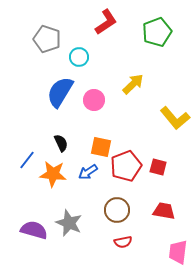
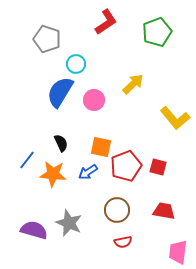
cyan circle: moved 3 px left, 7 px down
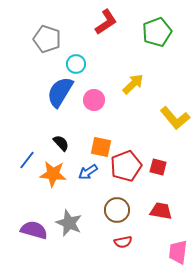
black semicircle: rotated 18 degrees counterclockwise
red trapezoid: moved 3 px left
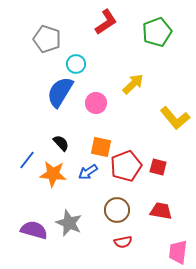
pink circle: moved 2 px right, 3 px down
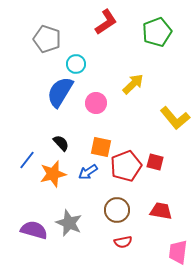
red square: moved 3 px left, 5 px up
orange star: rotated 20 degrees counterclockwise
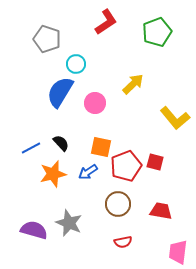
pink circle: moved 1 px left
blue line: moved 4 px right, 12 px up; rotated 24 degrees clockwise
brown circle: moved 1 px right, 6 px up
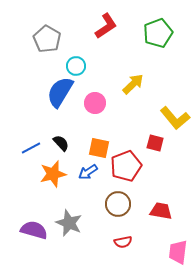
red L-shape: moved 4 px down
green pentagon: moved 1 px right, 1 px down
gray pentagon: rotated 12 degrees clockwise
cyan circle: moved 2 px down
orange square: moved 2 px left, 1 px down
red square: moved 19 px up
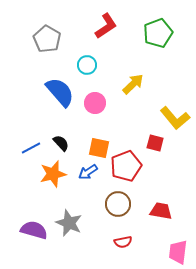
cyan circle: moved 11 px right, 1 px up
blue semicircle: rotated 108 degrees clockwise
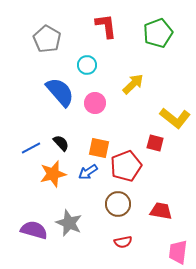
red L-shape: rotated 64 degrees counterclockwise
yellow L-shape: rotated 12 degrees counterclockwise
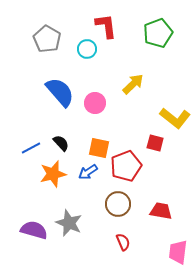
cyan circle: moved 16 px up
red semicircle: rotated 102 degrees counterclockwise
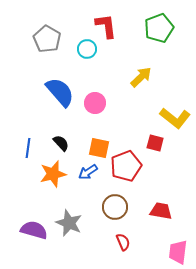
green pentagon: moved 1 px right, 5 px up
yellow arrow: moved 8 px right, 7 px up
blue line: moved 3 px left; rotated 54 degrees counterclockwise
brown circle: moved 3 px left, 3 px down
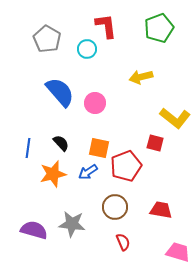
yellow arrow: rotated 150 degrees counterclockwise
red trapezoid: moved 1 px up
gray star: moved 3 px right, 1 px down; rotated 16 degrees counterclockwise
pink trapezoid: rotated 100 degrees clockwise
